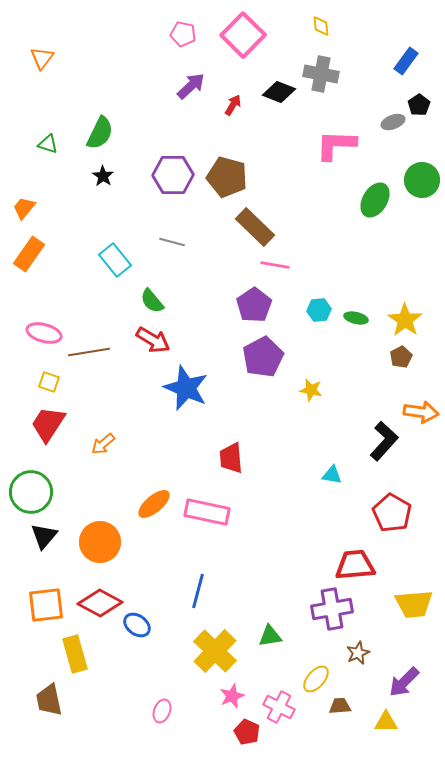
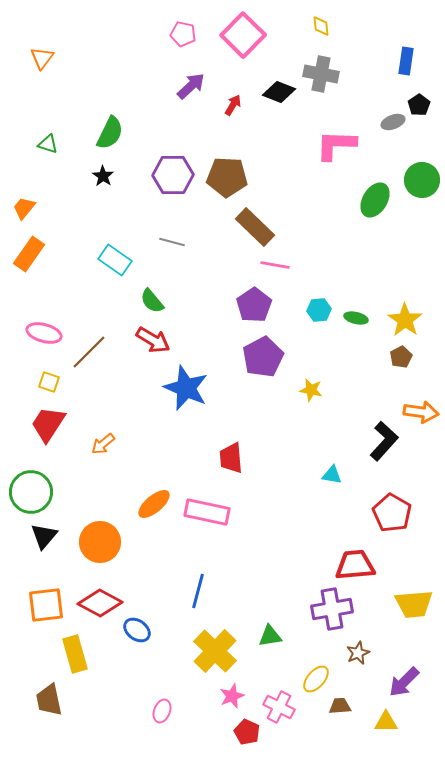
blue rectangle at (406, 61): rotated 28 degrees counterclockwise
green semicircle at (100, 133): moved 10 px right
brown pentagon at (227, 177): rotated 12 degrees counterclockwise
cyan rectangle at (115, 260): rotated 16 degrees counterclockwise
brown line at (89, 352): rotated 36 degrees counterclockwise
blue ellipse at (137, 625): moved 5 px down
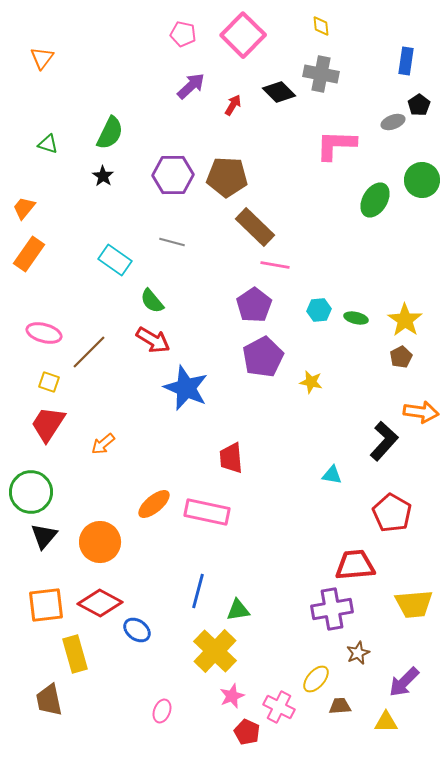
black diamond at (279, 92): rotated 24 degrees clockwise
yellow star at (311, 390): moved 8 px up
green triangle at (270, 636): moved 32 px left, 26 px up
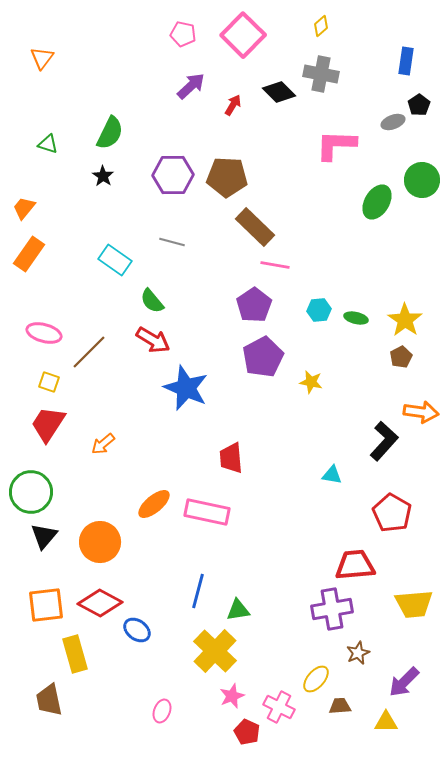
yellow diamond at (321, 26): rotated 55 degrees clockwise
green ellipse at (375, 200): moved 2 px right, 2 px down
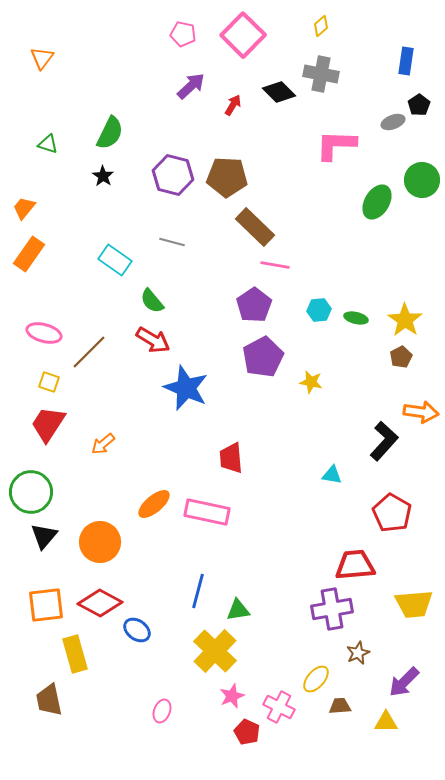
purple hexagon at (173, 175): rotated 15 degrees clockwise
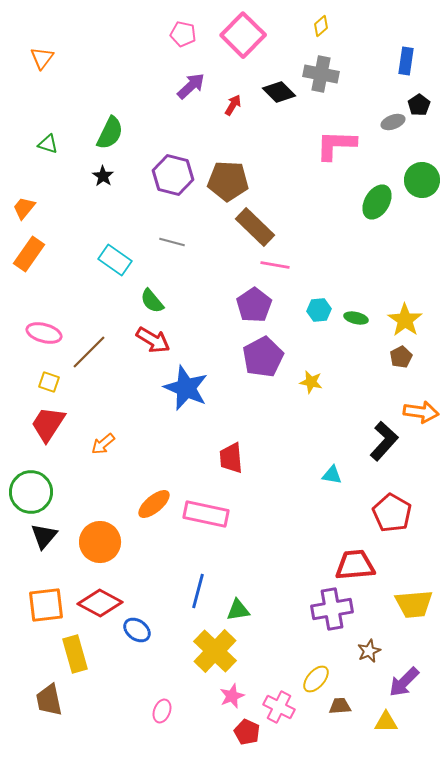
brown pentagon at (227, 177): moved 1 px right, 4 px down
pink rectangle at (207, 512): moved 1 px left, 2 px down
brown star at (358, 653): moved 11 px right, 2 px up
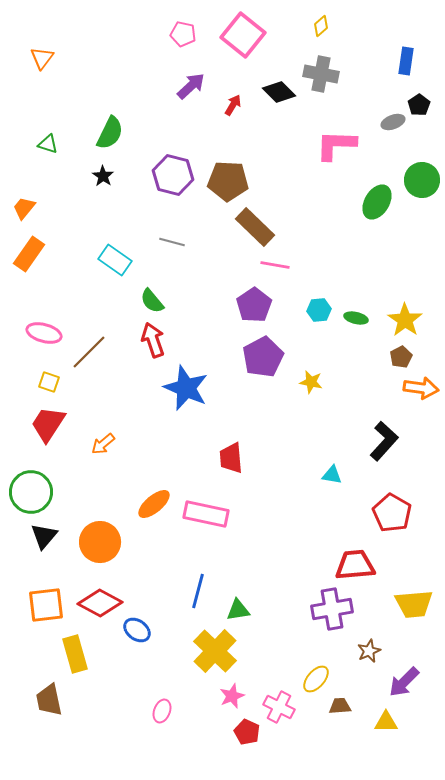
pink square at (243, 35): rotated 6 degrees counterclockwise
red arrow at (153, 340): rotated 140 degrees counterclockwise
orange arrow at (421, 412): moved 24 px up
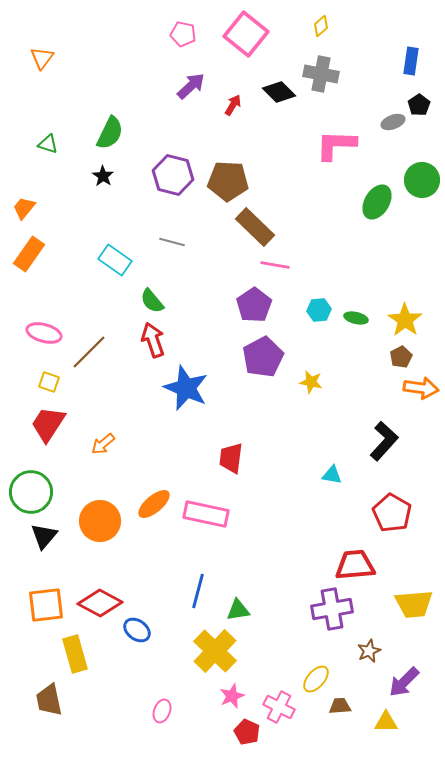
pink square at (243, 35): moved 3 px right, 1 px up
blue rectangle at (406, 61): moved 5 px right
red trapezoid at (231, 458): rotated 12 degrees clockwise
orange circle at (100, 542): moved 21 px up
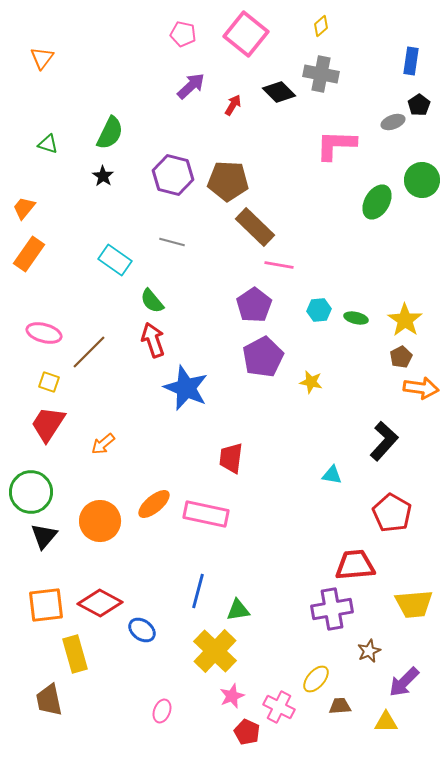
pink line at (275, 265): moved 4 px right
blue ellipse at (137, 630): moved 5 px right
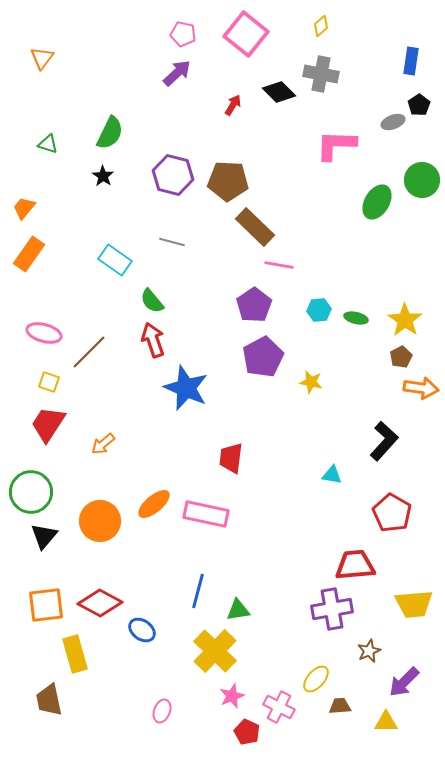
purple arrow at (191, 86): moved 14 px left, 13 px up
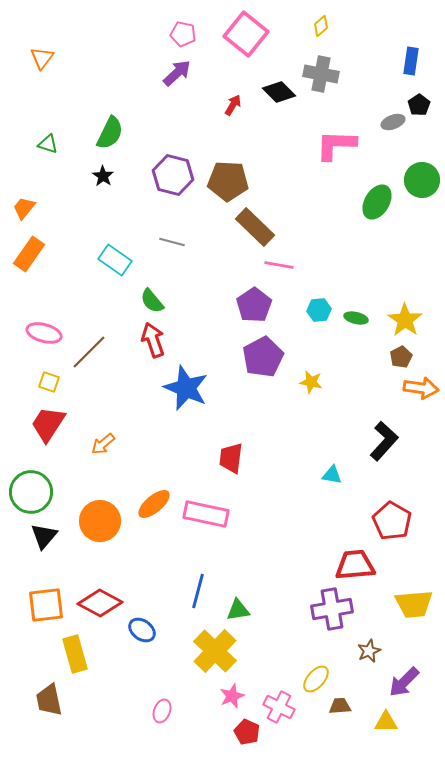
red pentagon at (392, 513): moved 8 px down
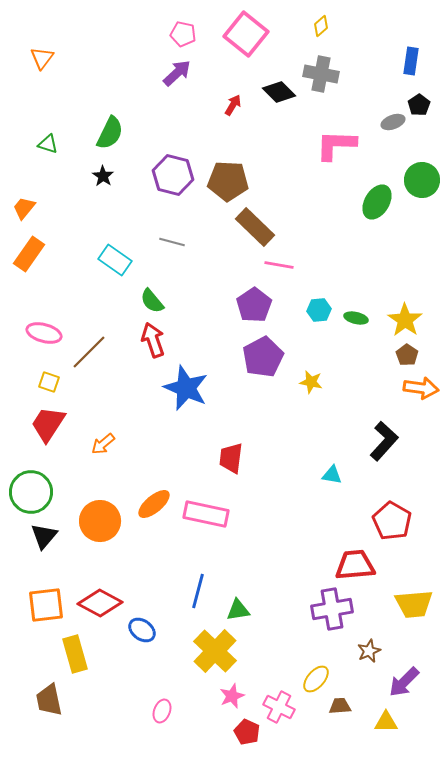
brown pentagon at (401, 357): moved 6 px right, 2 px up; rotated 10 degrees counterclockwise
